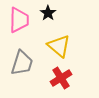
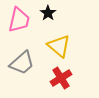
pink trapezoid: rotated 12 degrees clockwise
gray trapezoid: rotated 32 degrees clockwise
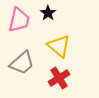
red cross: moved 2 px left
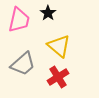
gray trapezoid: moved 1 px right, 1 px down
red cross: moved 1 px left, 1 px up
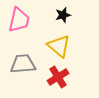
black star: moved 15 px right, 2 px down; rotated 21 degrees clockwise
gray trapezoid: rotated 144 degrees counterclockwise
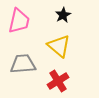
black star: rotated 14 degrees counterclockwise
pink trapezoid: moved 1 px down
red cross: moved 4 px down
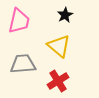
black star: moved 2 px right
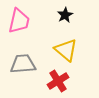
yellow triangle: moved 7 px right, 4 px down
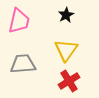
black star: moved 1 px right
yellow triangle: rotated 25 degrees clockwise
red cross: moved 11 px right
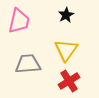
gray trapezoid: moved 5 px right
